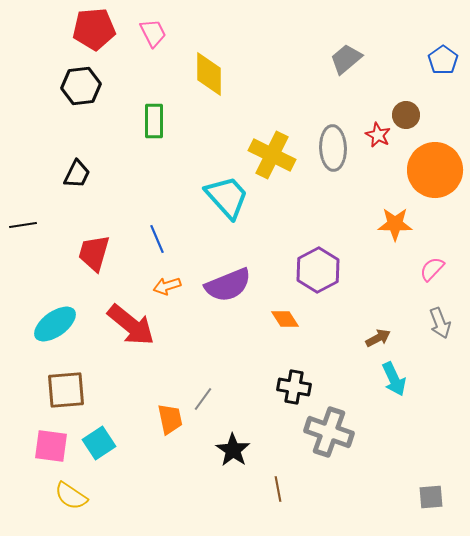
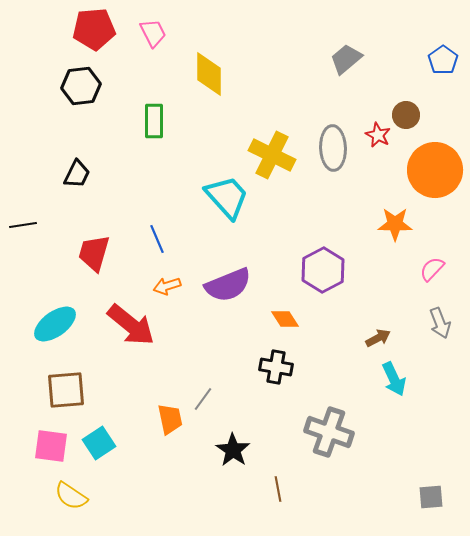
purple hexagon: moved 5 px right
black cross: moved 18 px left, 20 px up
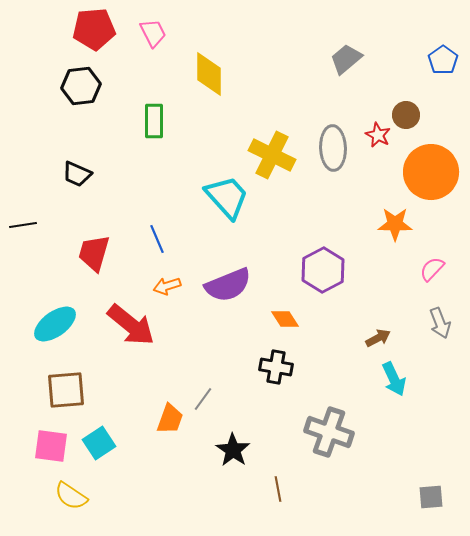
orange circle: moved 4 px left, 2 px down
black trapezoid: rotated 88 degrees clockwise
orange trapezoid: rotated 32 degrees clockwise
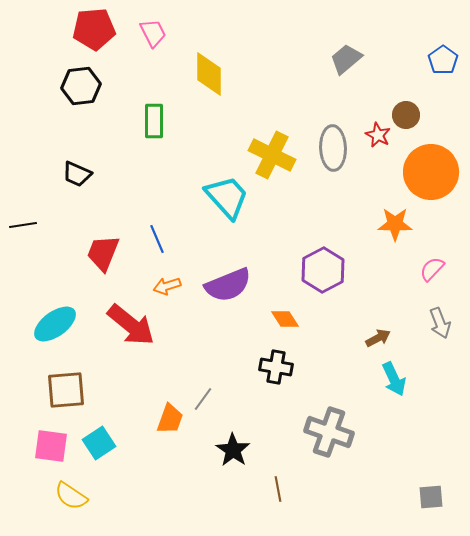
red trapezoid: moved 9 px right; rotated 6 degrees clockwise
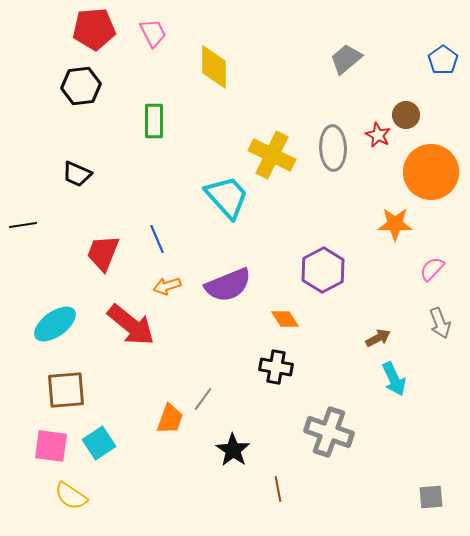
yellow diamond: moved 5 px right, 7 px up
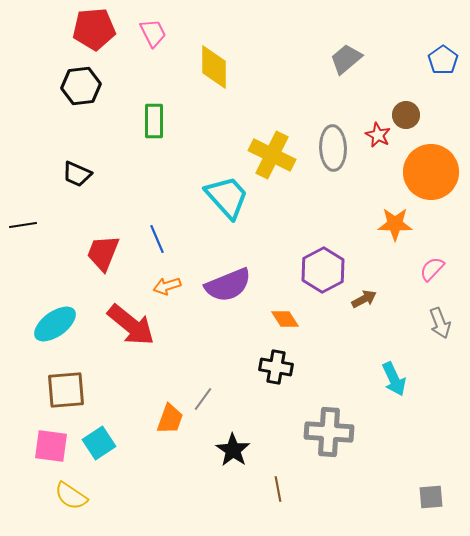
brown arrow: moved 14 px left, 39 px up
gray cross: rotated 15 degrees counterclockwise
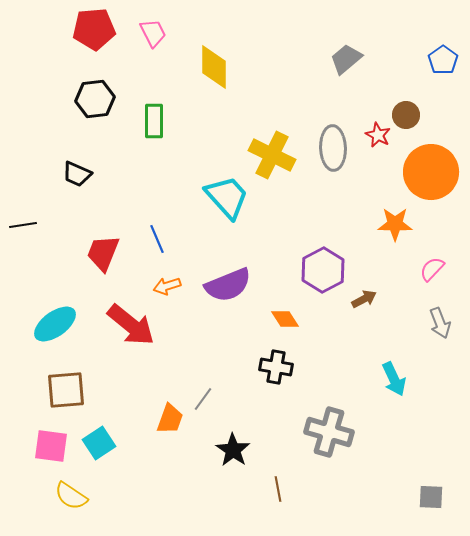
black hexagon: moved 14 px right, 13 px down
gray cross: rotated 12 degrees clockwise
gray square: rotated 8 degrees clockwise
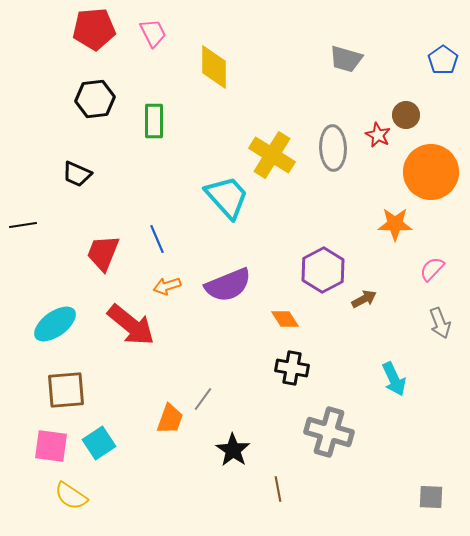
gray trapezoid: rotated 124 degrees counterclockwise
yellow cross: rotated 6 degrees clockwise
black cross: moved 16 px right, 1 px down
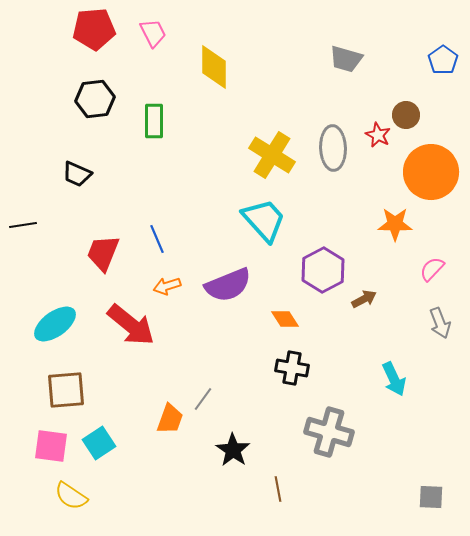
cyan trapezoid: moved 37 px right, 23 px down
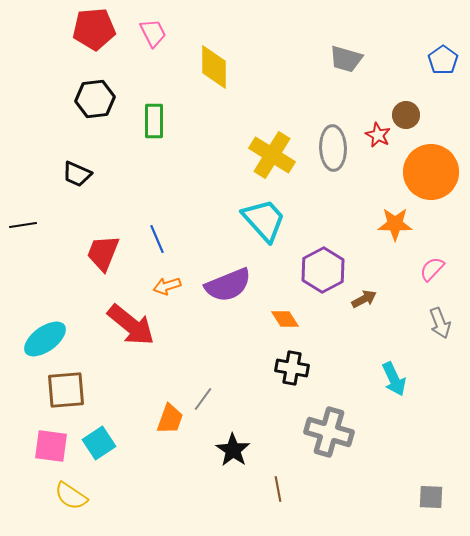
cyan ellipse: moved 10 px left, 15 px down
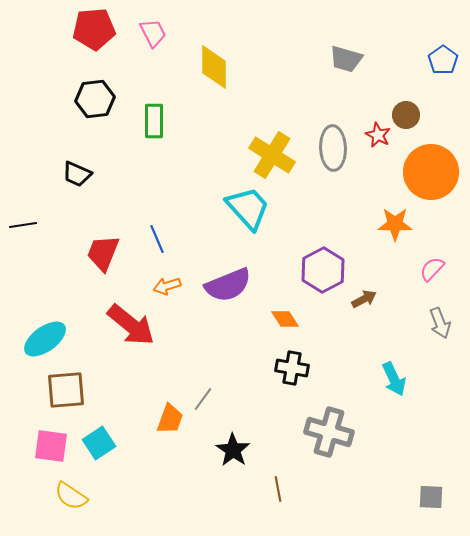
cyan trapezoid: moved 16 px left, 12 px up
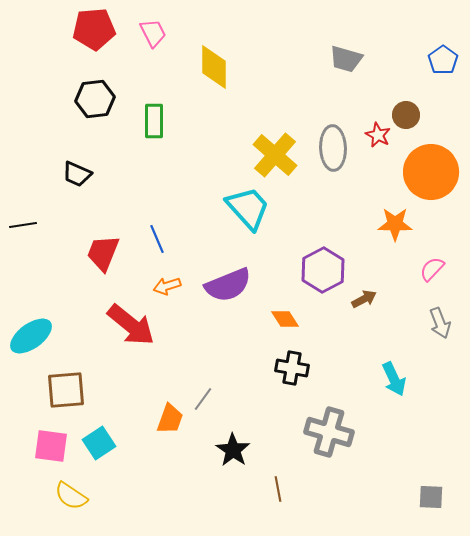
yellow cross: moved 3 px right; rotated 9 degrees clockwise
cyan ellipse: moved 14 px left, 3 px up
